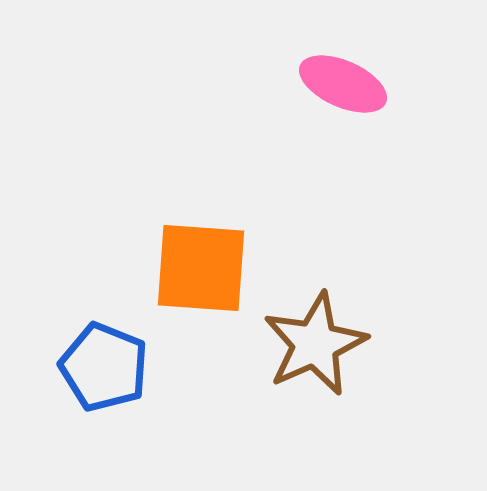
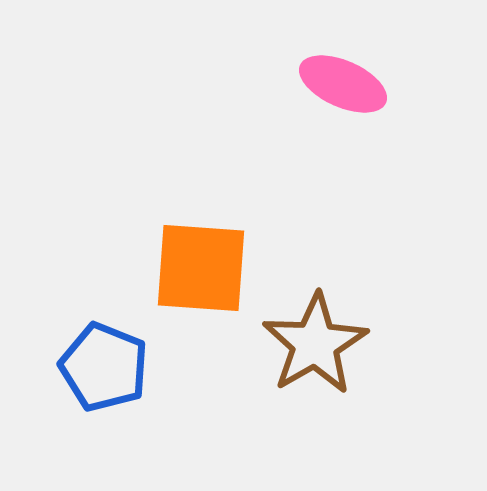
brown star: rotated 6 degrees counterclockwise
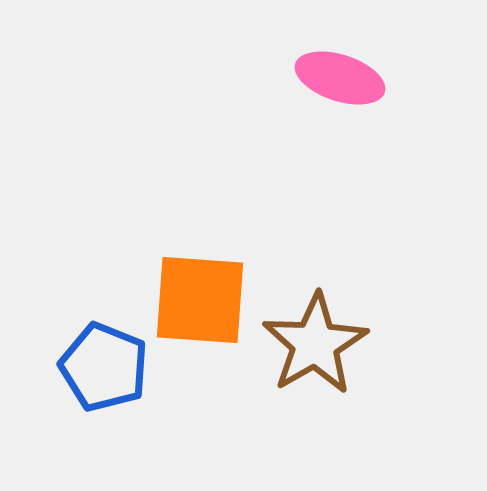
pink ellipse: moved 3 px left, 6 px up; rotated 6 degrees counterclockwise
orange square: moved 1 px left, 32 px down
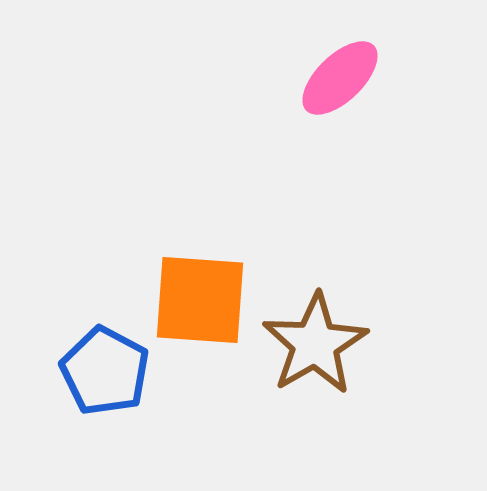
pink ellipse: rotated 62 degrees counterclockwise
blue pentagon: moved 1 px right, 4 px down; rotated 6 degrees clockwise
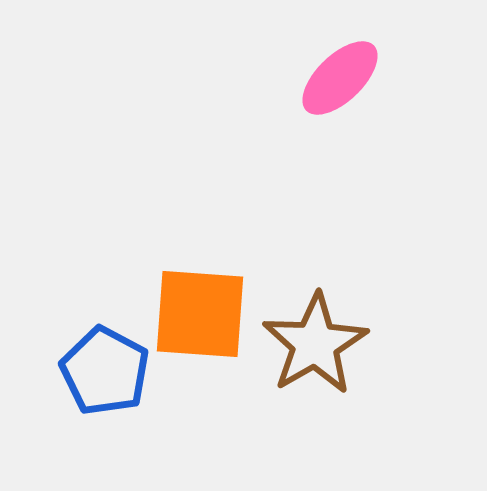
orange square: moved 14 px down
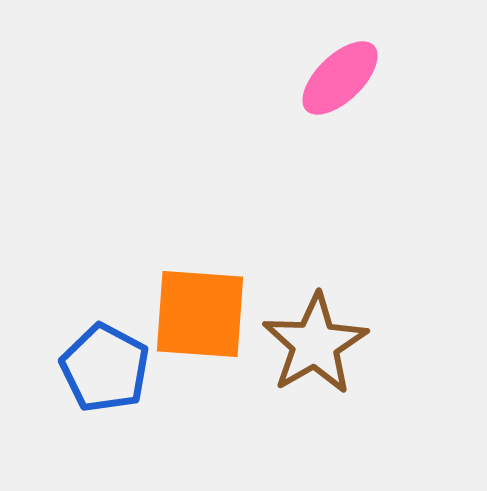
blue pentagon: moved 3 px up
